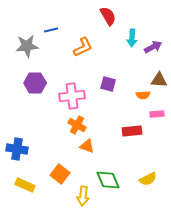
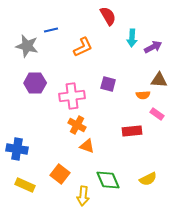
gray star: rotated 20 degrees clockwise
pink rectangle: rotated 40 degrees clockwise
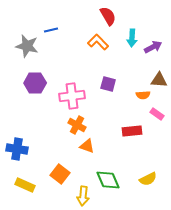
orange L-shape: moved 15 px right, 5 px up; rotated 110 degrees counterclockwise
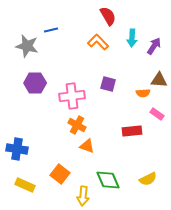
purple arrow: moved 1 px right, 1 px up; rotated 30 degrees counterclockwise
orange semicircle: moved 2 px up
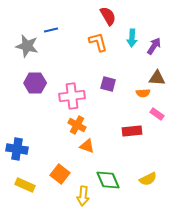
orange L-shape: rotated 30 degrees clockwise
brown triangle: moved 2 px left, 2 px up
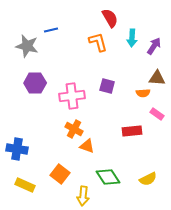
red semicircle: moved 2 px right, 2 px down
purple square: moved 1 px left, 2 px down
orange cross: moved 3 px left, 4 px down
green diamond: moved 3 px up; rotated 10 degrees counterclockwise
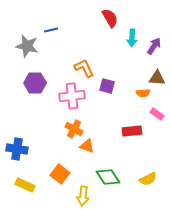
orange L-shape: moved 14 px left, 26 px down; rotated 10 degrees counterclockwise
